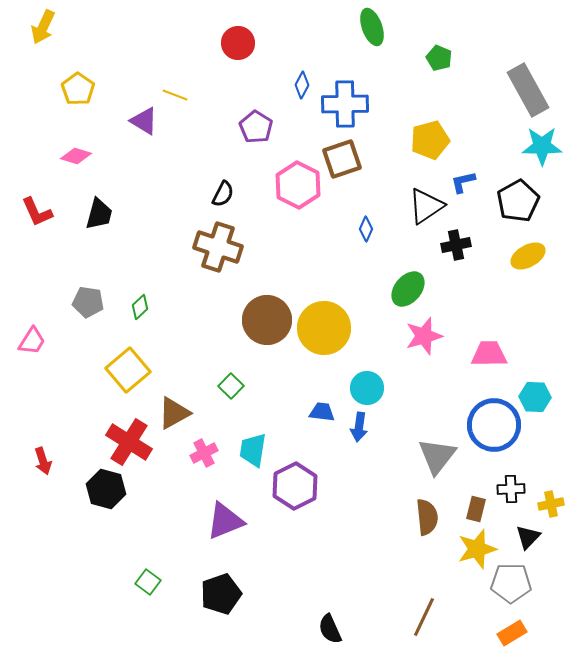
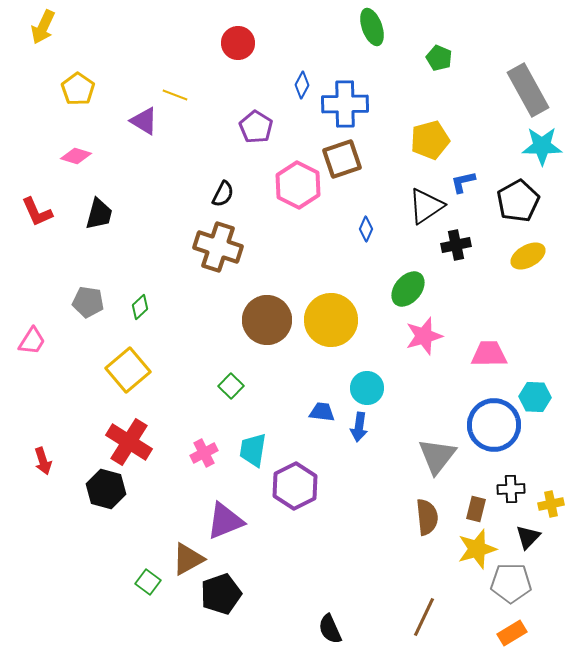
yellow circle at (324, 328): moved 7 px right, 8 px up
brown triangle at (174, 413): moved 14 px right, 146 px down
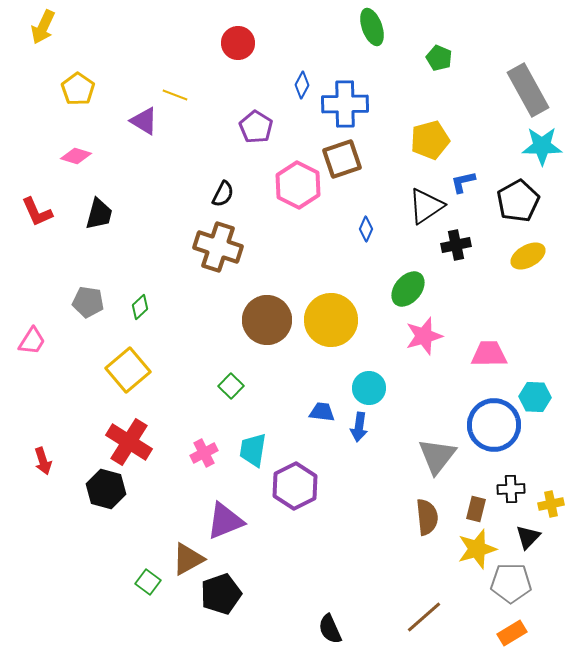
cyan circle at (367, 388): moved 2 px right
brown line at (424, 617): rotated 24 degrees clockwise
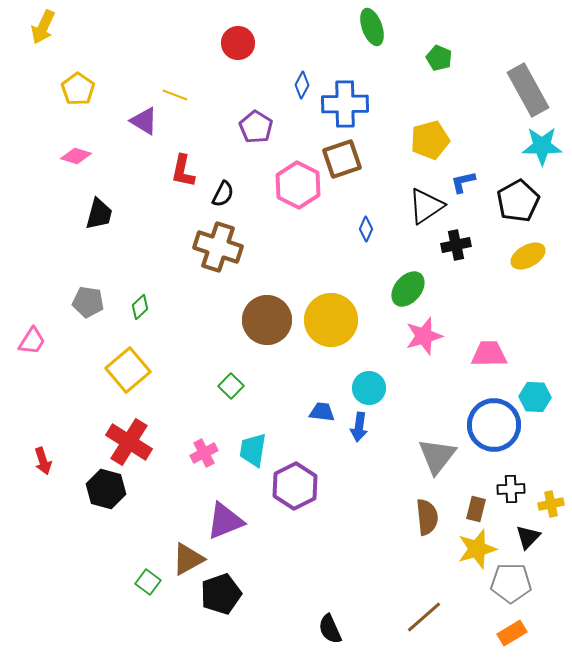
red L-shape at (37, 212): moved 146 px right, 41 px up; rotated 36 degrees clockwise
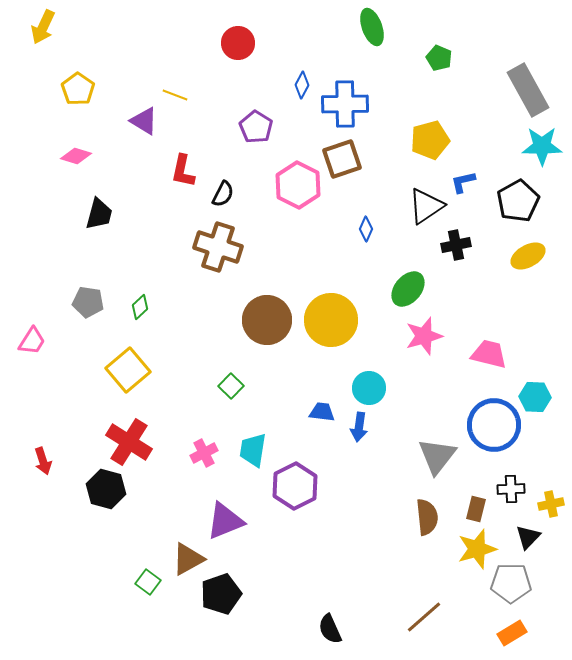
pink trapezoid at (489, 354): rotated 15 degrees clockwise
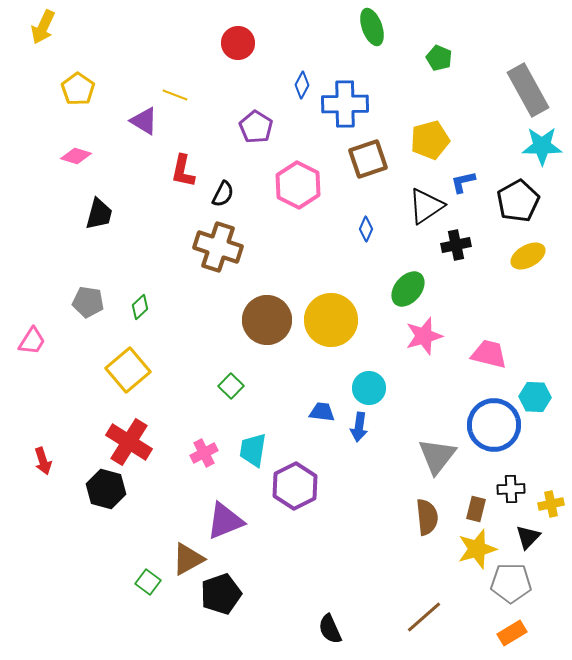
brown square at (342, 159): moved 26 px right
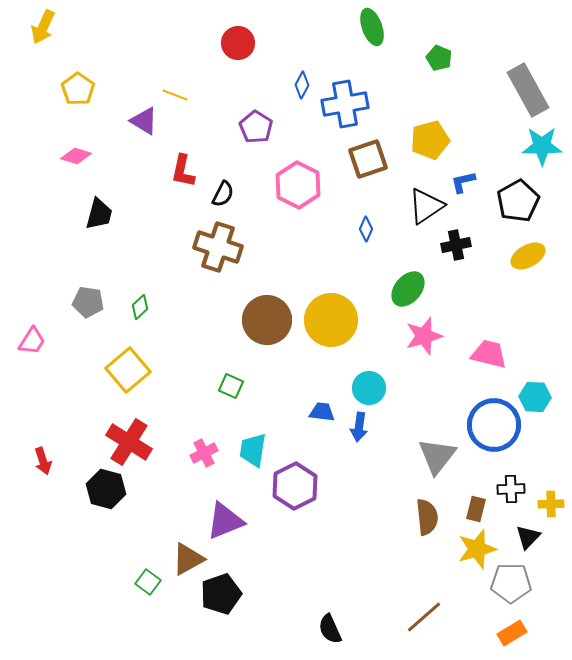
blue cross at (345, 104): rotated 9 degrees counterclockwise
green square at (231, 386): rotated 20 degrees counterclockwise
yellow cross at (551, 504): rotated 10 degrees clockwise
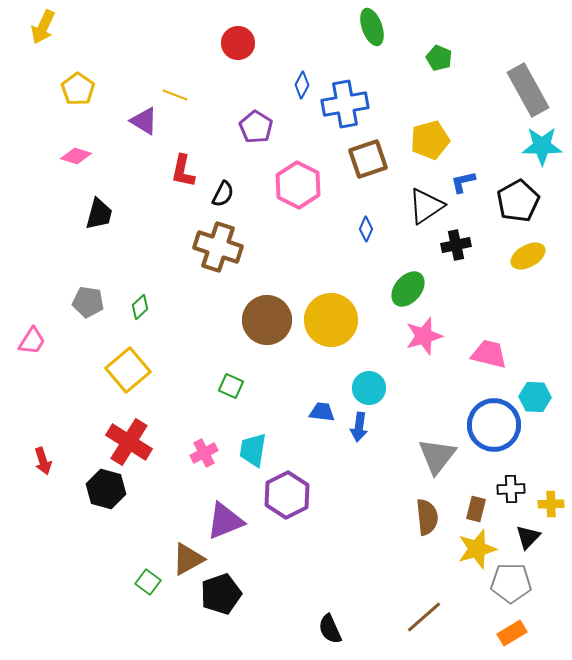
purple hexagon at (295, 486): moved 8 px left, 9 px down
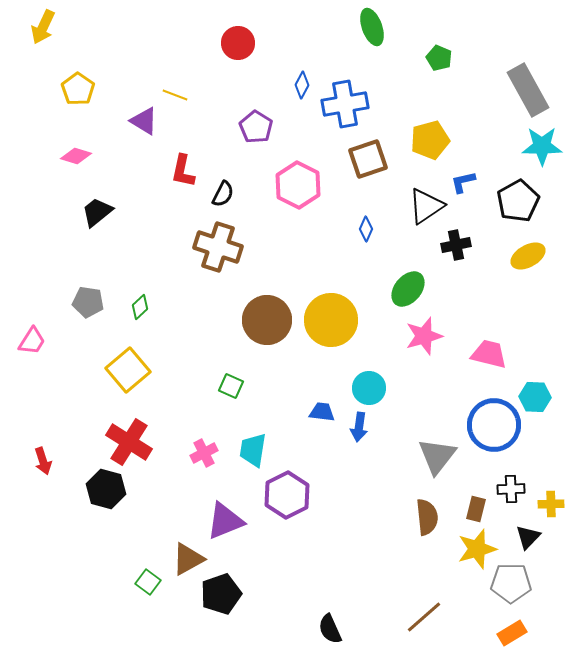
black trapezoid at (99, 214): moved 2 px left, 2 px up; rotated 144 degrees counterclockwise
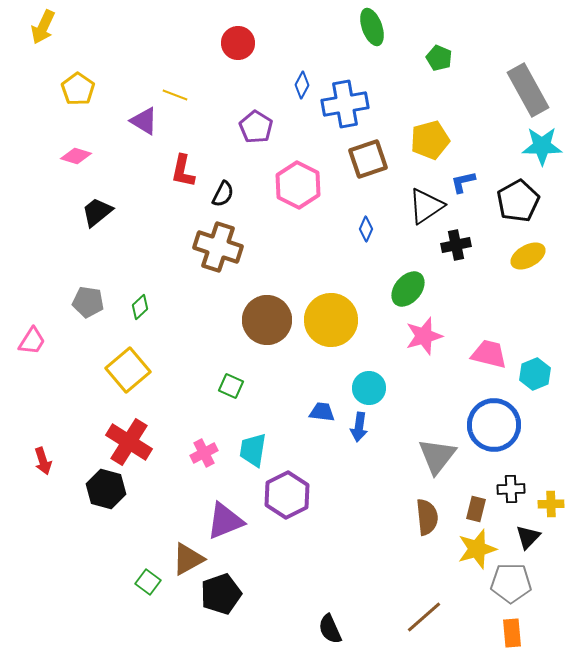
cyan hexagon at (535, 397): moved 23 px up; rotated 24 degrees counterclockwise
orange rectangle at (512, 633): rotated 64 degrees counterclockwise
